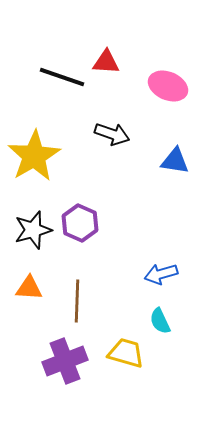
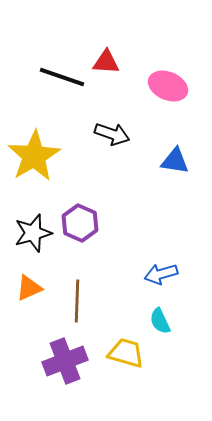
black star: moved 3 px down
orange triangle: rotated 28 degrees counterclockwise
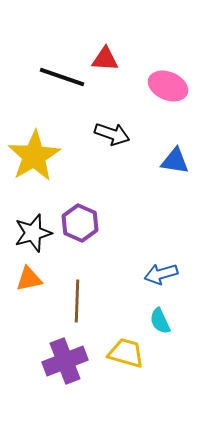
red triangle: moved 1 px left, 3 px up
orange triangle: moved 9 px up; rotated 12 degrees clockwise
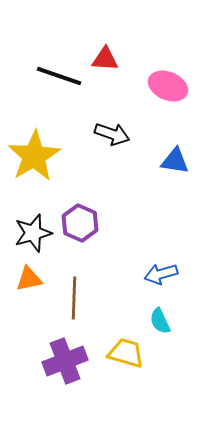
black line: moved 3 px left, 1 px up
brown line: moved 3 px left, 3 px up
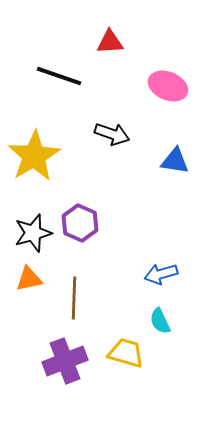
red triangle: moved 5 px right, 17 px up; rotated 8 degrees counterclockwise
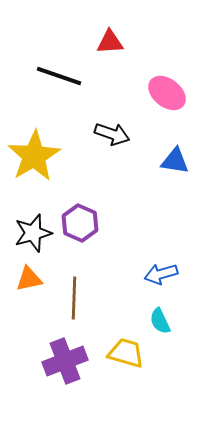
pink ellipse: moved 1 px left, 7 px down; rotated 15 degrees clockwise
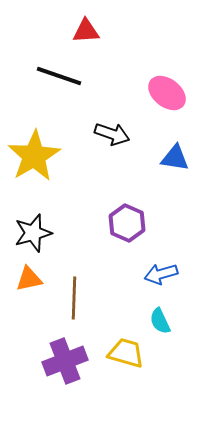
red triangle: moved 24 px left, 11 px up
blue triangle: moved 3 px up
purple hexagon: moved 47 px right
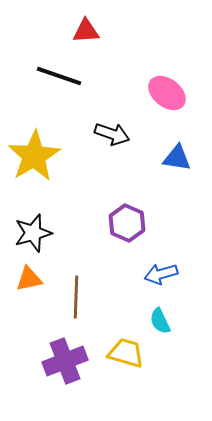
blue triangle: moved 2 px right
brown line: moved 2 px right, 1 px up
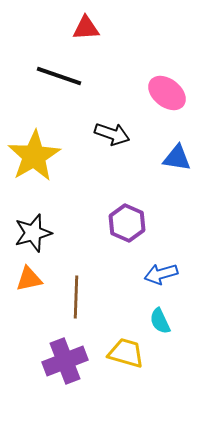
red triangle: moved 3 px up
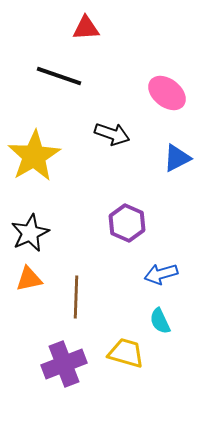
blue triangle: rotated 36 degrees counterclockwise
black star: moved 3 px left; rotated 9 degrees counterclockwise
purple cross: moved 1 px left, 3 px down
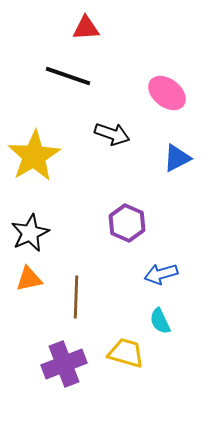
black line: moved 9 px right
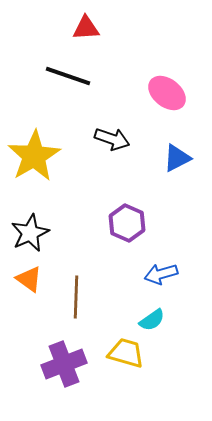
black arrow: moved 5 px down
orange triangle: rotated 48 degrees clockwise
cyan semicircle: moved 8 px left, 1 px up; rotated 100 degrees counterclockwise
